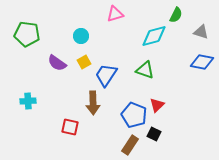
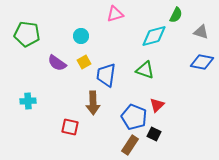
blue trapezoid: rotated 25 degrees counterclockwise
blue pentagon: moved 2 px down
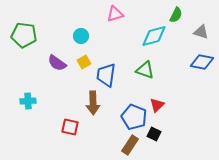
green pentagon: moved 3 px left, 1 px down
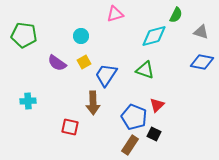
blue trapezoid: rotated 25 degrees clockwise
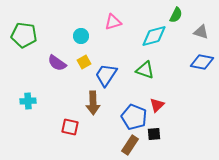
pink triangle: moved 2 px left, 8 px down
black square: rotated 32 degrees counterclockwise
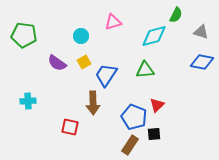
green triangle: rotated 24 degrees counterclockwise
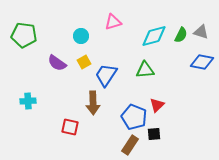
green semicircle: moved 5 px right, 20 px down
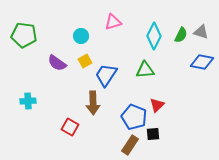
cyan diamond: rotated 48 degrees counterclockwise
yellow square: moved 1 px right, 1 px up
red square: rotated 18 degrees clockwise
black square: moved 1 px left
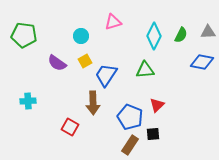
gray triangle: moved 7 px right; rotated 21 degrees counterclockwise
blue pentagon: moved 4 px left
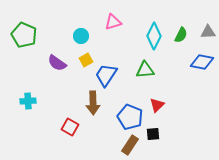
green pentagon: rotated 15 degrees clockwise
yellow square: moved 1 px right, 1 px up
